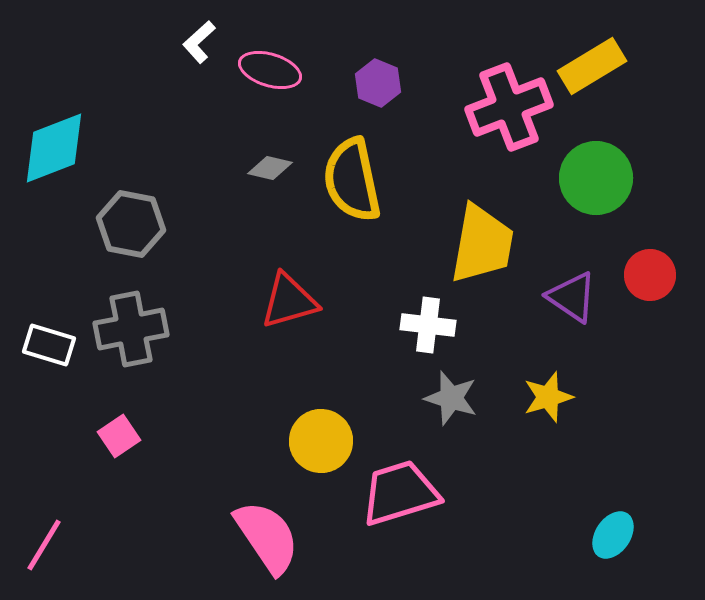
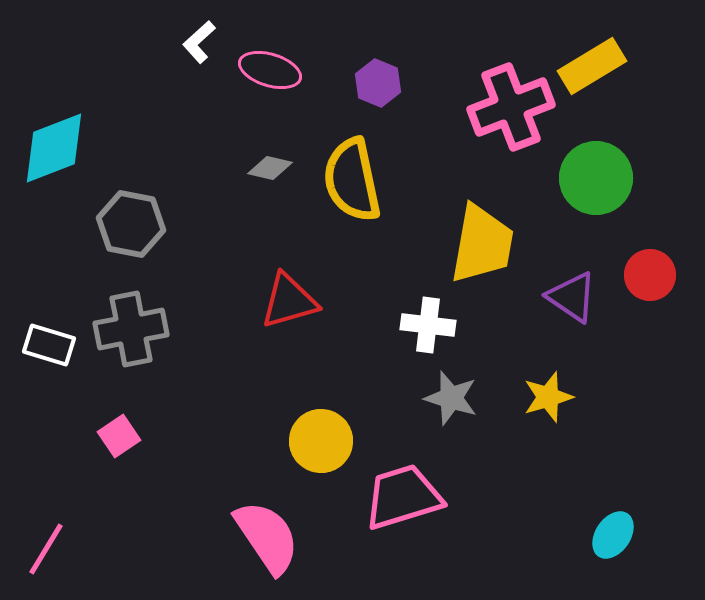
pink cross: moved 2 px right
pink trapezoid: moved 3 px right, 4 px down
pink line: moved 2 px right, 4 px down
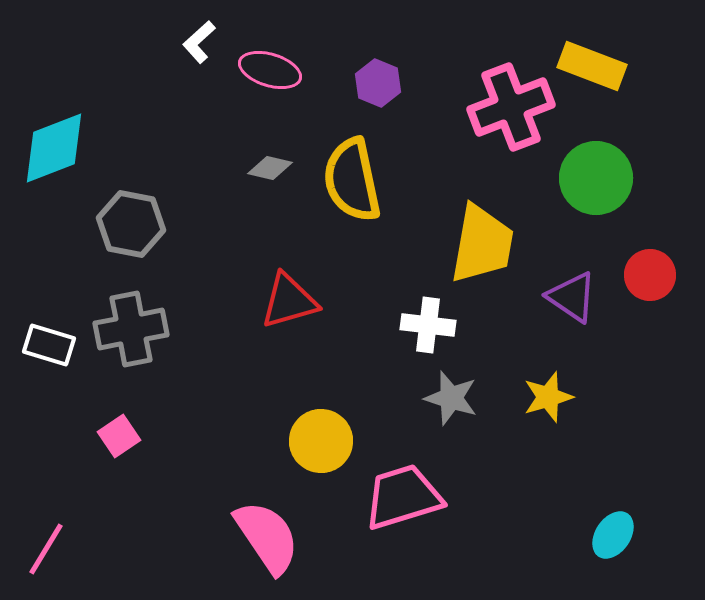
yellow rectangle: rotated 52 degrees clockwise
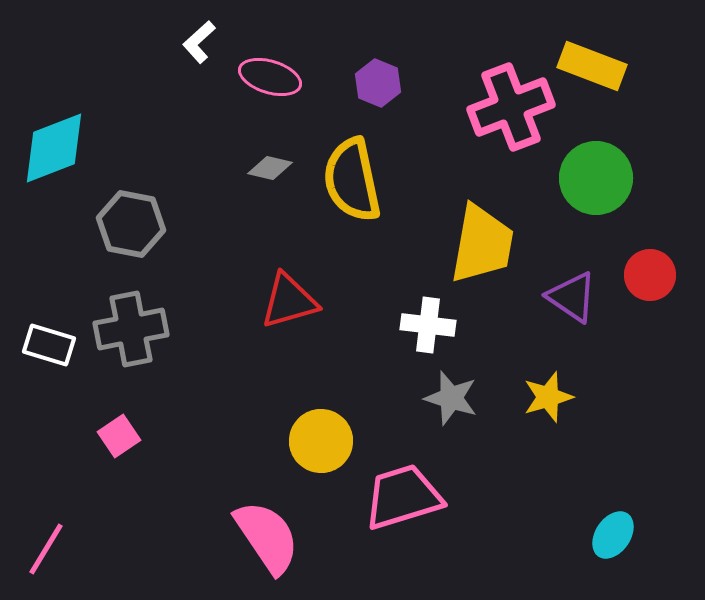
pink ellipse: moved 7 px down
